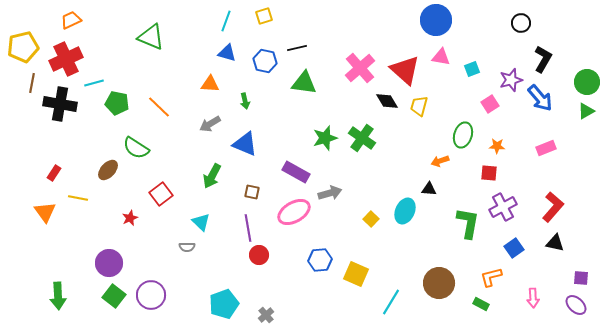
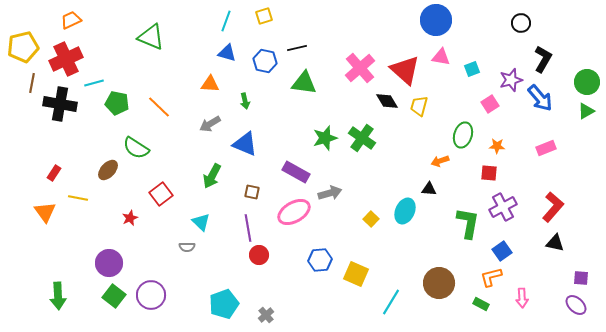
blue square at (514, 248): moved 12 px left, 3 px down
pink arrow at (533, 298): moved 11 px left
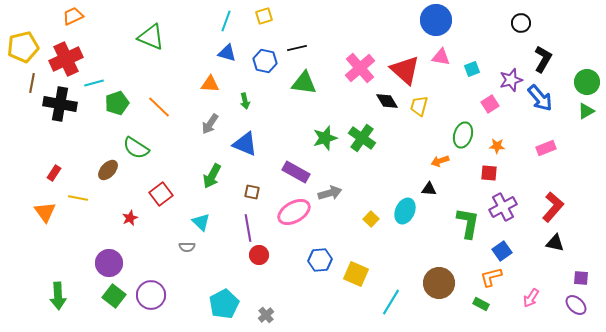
orange trapezoid at (71, 20): moved 2 px right, 4 px up
green pentagon at (117, 103): rotated 30 degrees counterclockwise
gray arrow at (210, 124): rotated 25 degrees counterclockwise
pink arrow at (522, 298): moved 9 px right; rotated 36 degrees clockwise
cyan pentagon at (224, 304): rotated 8 degrees counterclockwise
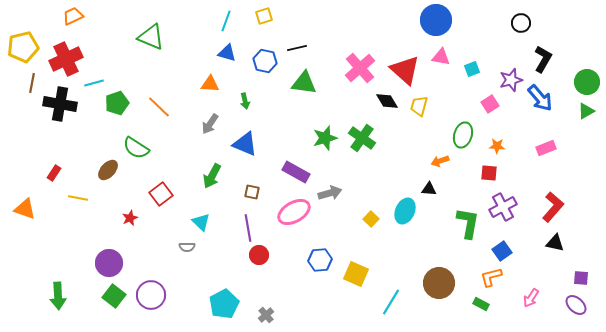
orange triangle at (45, 212): moved 20 px left, 3 px up; rotated 35 degrees counterclockwise
